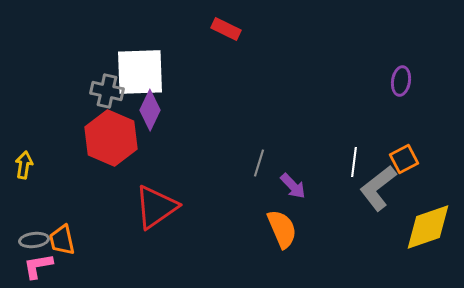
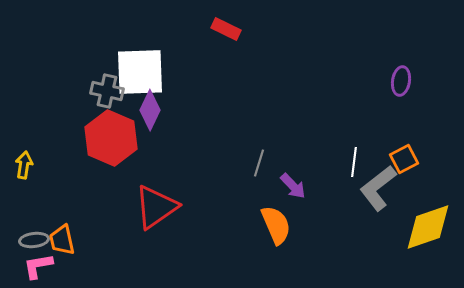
orange semicircle: moved 6 px left, 4 px up
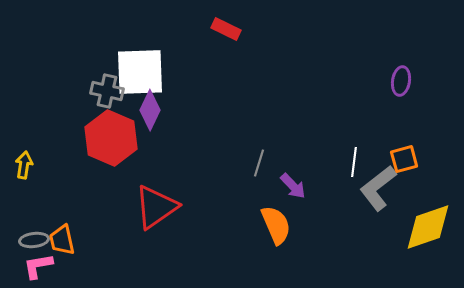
orange square: rotated 12 degrees clockwise
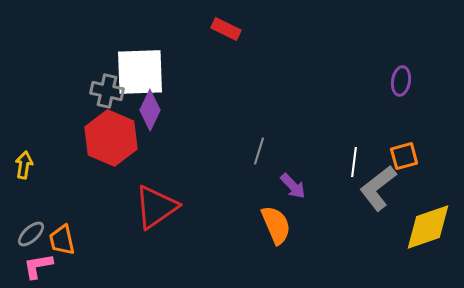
orange square: moved 3 px up
gray line: moved 12 px up
gray ellipse: moved 3 px left, 6 px up; rotated 36 degrees counterclockwise
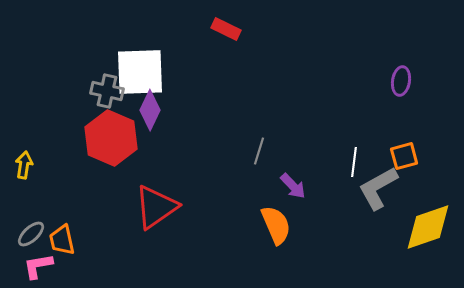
gray L-shape: rotated 9 degrees clockwise
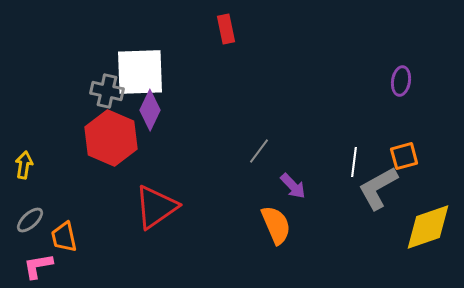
red rectangle: rotated 52 degrees clockwise
gray line: rotated 20 degrees clockwise
gray ellipse: moved 1 px left, 14 px up
orange trapezoid: moved 2 px right, 3 px up
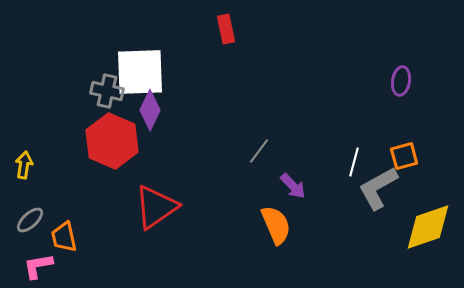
red hexagon: moved 1 px right, 3 px down
white line: rotated 8 degrees clockwise
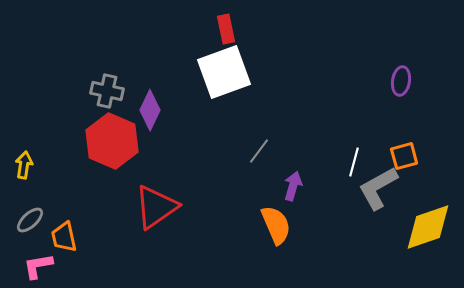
white square: moved 84 px right; rotated 18 degrees counterclockwise
purple arrow: rotated 120 degrees counterclockwise
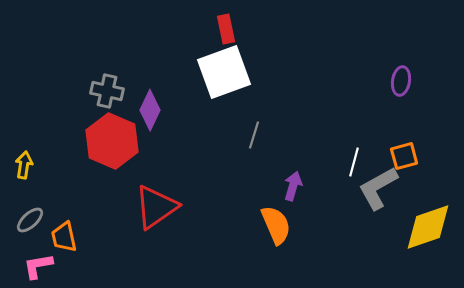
gray line: moved 5 px left, 16 px up; rotated 20 degrees counterclockwise
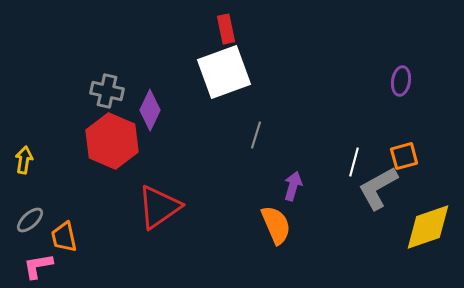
gray line: moved 2 px right
yellow arrow: moved 5 px up
red triangle: moved 3 px right
